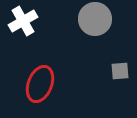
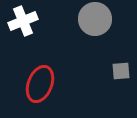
white cross: rotated 8 degrees clockwise
gray square: moved 1 px right
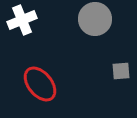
white cross: moved 1 px left, 1 px up
red ellipse: rotated 60 degrees counterclockwise
